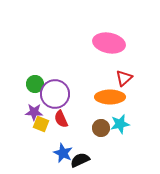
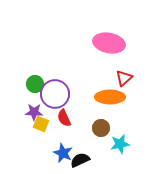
red semicircle: moved 3 px right, 1 px up
cyan star: moved 20 px down
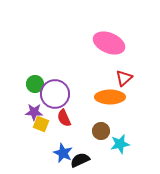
pink ellipse: rotated 12 degrees clockwise
brown circle: moved 3 px down
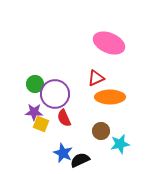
red triangle: moved 28 px left; rotated 18 degrees clockwise
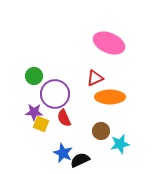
red triangle: moved 1 px left
green circle: moved 1 px left, 8 px up
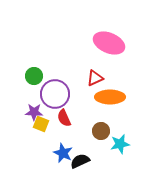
black semicircle: moved 1 px down
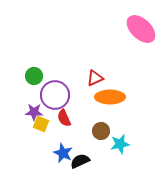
pink ellipse: moved 32 px right, 14 px up; rotated 20 degrees clockwise
purple circle: moved 1 px down
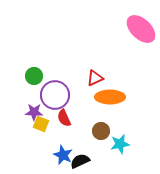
blue star: moved 2 px down
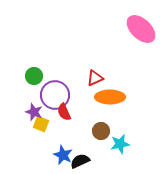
purple star: rotated 18 degrees clockwise
red semicircle: moved 6 px up
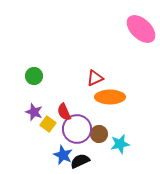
purple circle: moved 22 px right, 34 px down
yellow square: moved 7 px right; rotated 14 degrees clockwise
brown circle: moved 2 px left, 3 px down
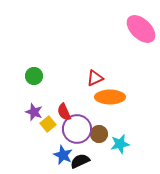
yellow square: rotated 14 degrees clockwise
